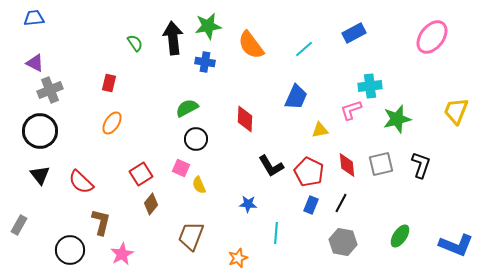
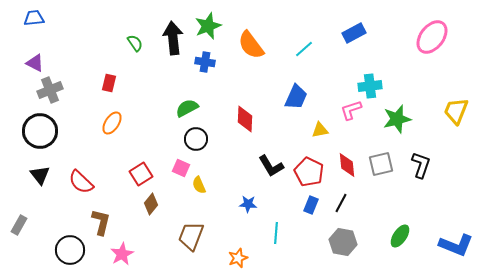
green star at (208, 26): rotated 12 degrees counterclockwise
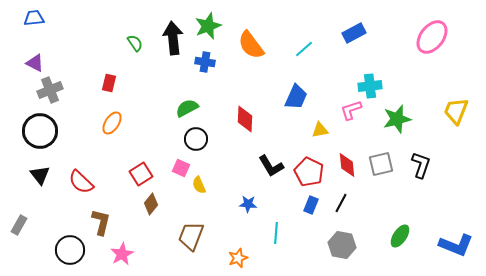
gray hexagon at (343, 242): moved 1 px left, 3 px down
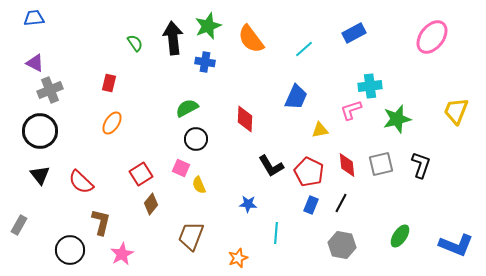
orange semicircle at (251, 45): moved 6 px up
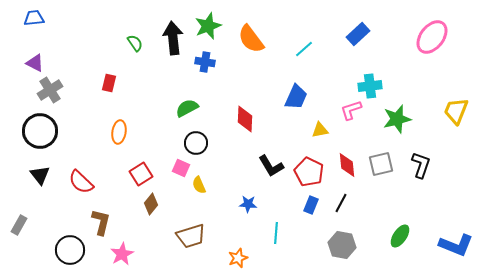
blue rectangle at (354, 33): moved 4 px right, 1 px down; rotated 15 degrees counterclockwise
gray cross at (50, 90): rotated 10 degrees counterclockwise
orange ellipse at (112, 123): moved 7 px right, 9 px down; rotated 25 degrees counterclockwise
black circle at (196, 139): moved 4 px down
brown trapezoid at (191, 236): rotated 128 degrees counterclockwise
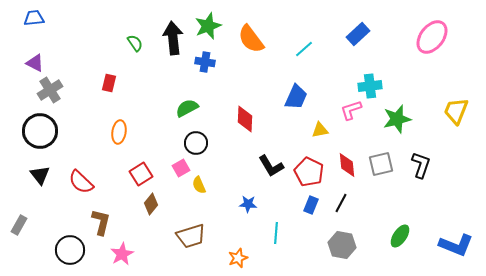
pink square at (181, 168): rotated 36 degrees clockwise
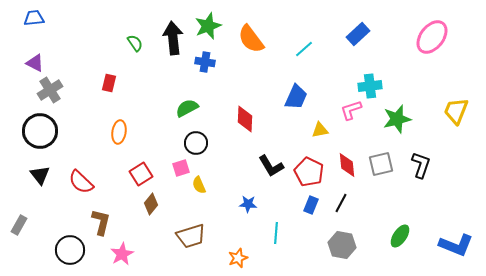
pink square at (181, 168): rotated 12 degrees clockwise
